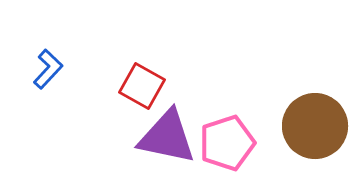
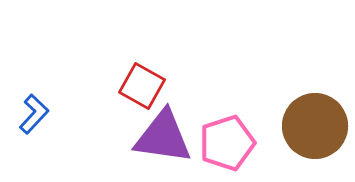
blue L-shape: moved 14 px left, 45 px down
purple triangle: moved 4 px left; rotated 4 degrees counterclockwise
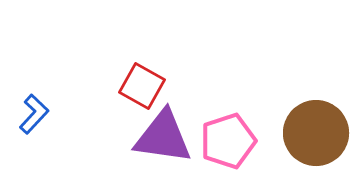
brown circle: moved 1 px right, 7 px down
pink pentagon: moved 1 px right, 2 px up
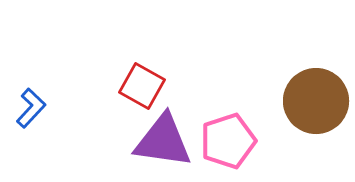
blue L-shape: moved 3 px left, 6 px up
brown circle: moved 32 px up
purple triangle: moved 4 px down
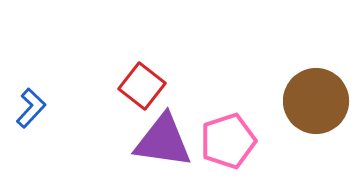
red square: rotated 9 degrees clockwise
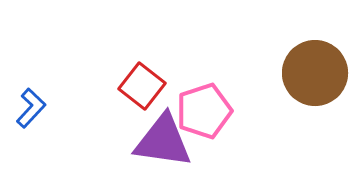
brown circle: moved 1 px left, 28 px up
pink pentagon: moved 24 px left, 30 px up
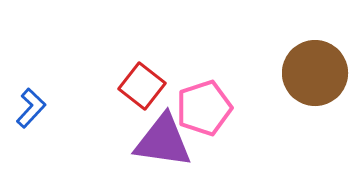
pink pentagon: moved 3 px up
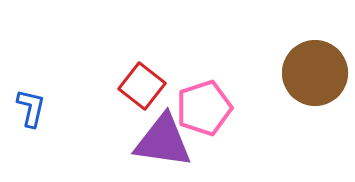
blue L-shape: rotated 30 degrees counterclockwise
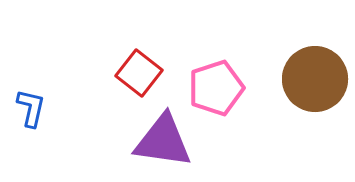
brown circle: moved 6 px down
red square: moved 3 px left, 13 px up
pink pentagon: moved 12 px right, 20 px up
